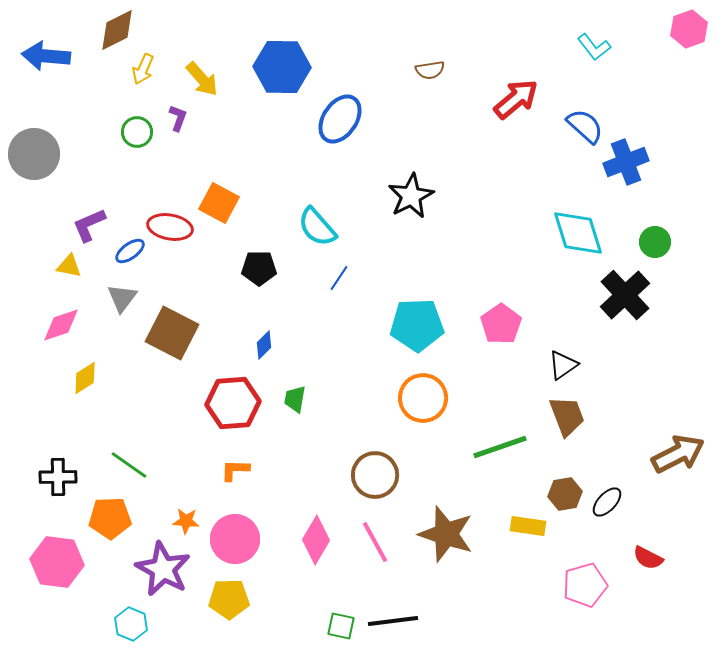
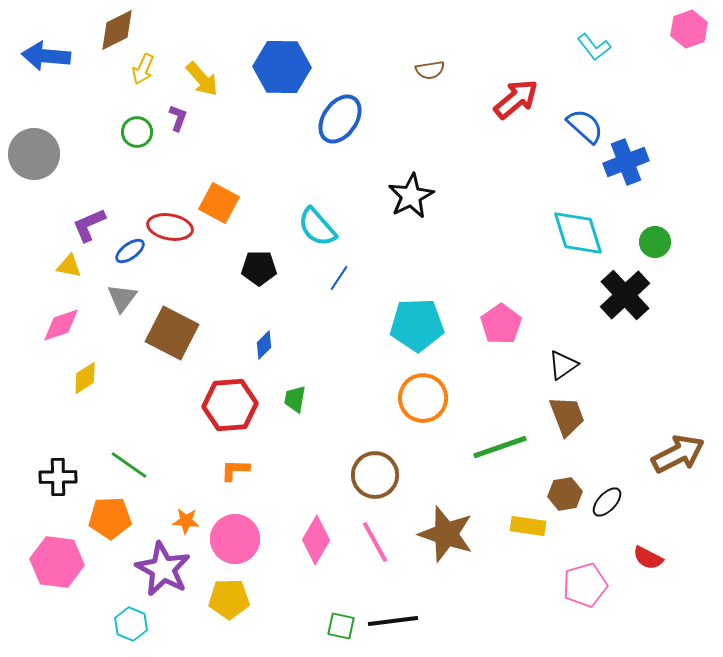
red hexagon at (233, 403): moved 3 px left, 2 px down
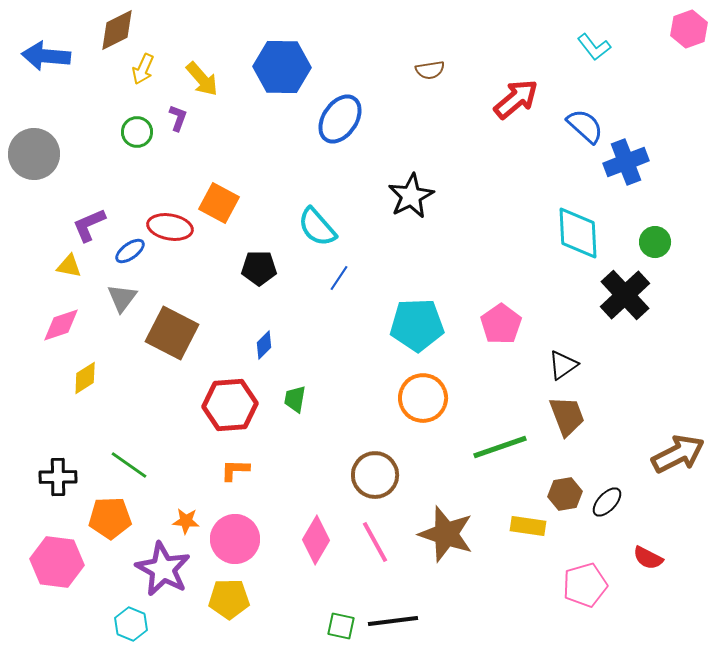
cyan diamond at (578, 233): rotated 14 degrees clockwise
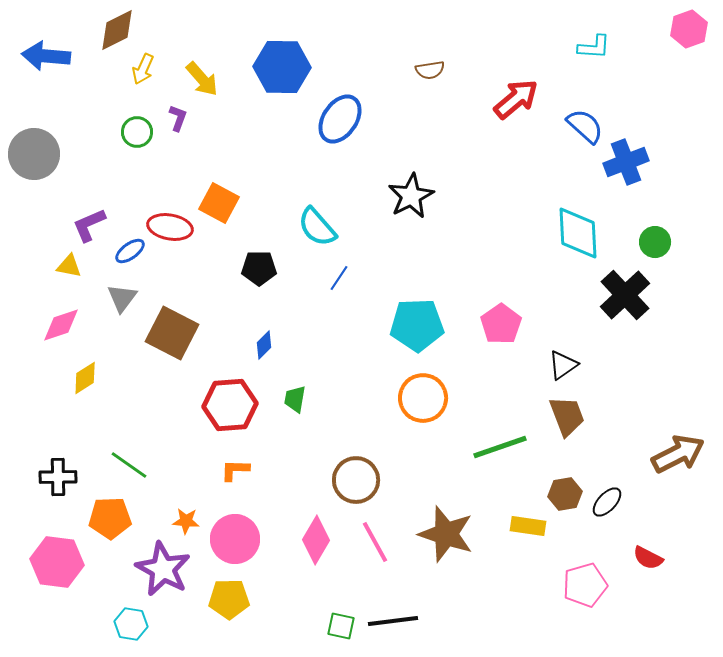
cyan L-shape at (594, 47): rotated 48 degrees counterclockwise
brown circle at (375, 475): moved 19 px left, 5 px down
cyan hexagon at (131, 624): rotated 12 degrees counterclockwise
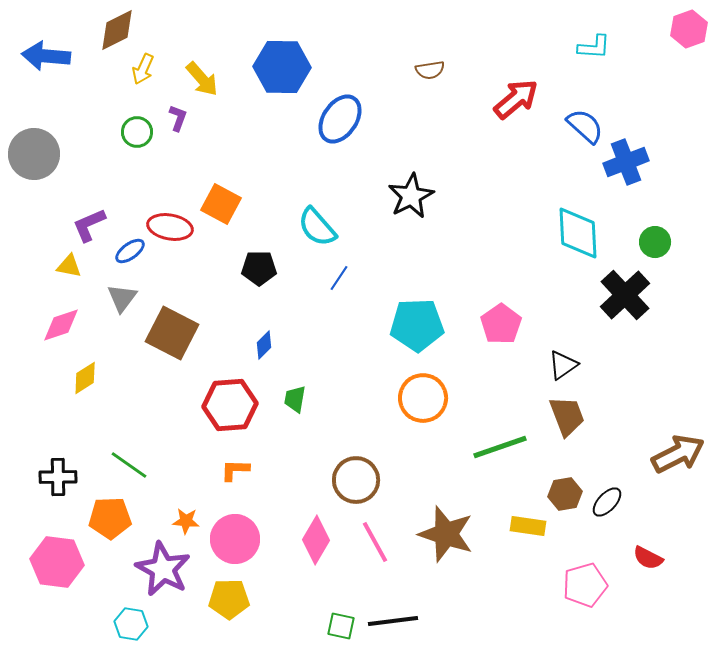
orange square at (219, 203): moved 2 px right, 1 px down
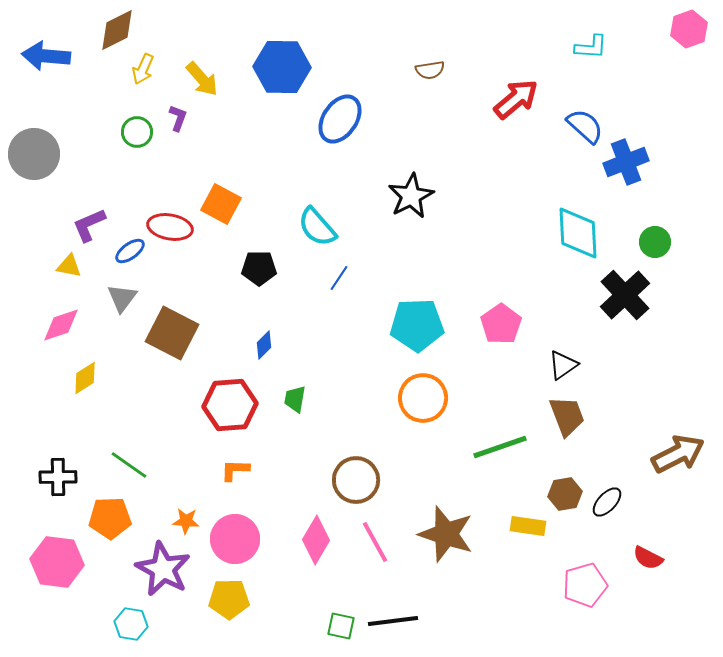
cyan L-shape at (594, 47): moved 3 px left
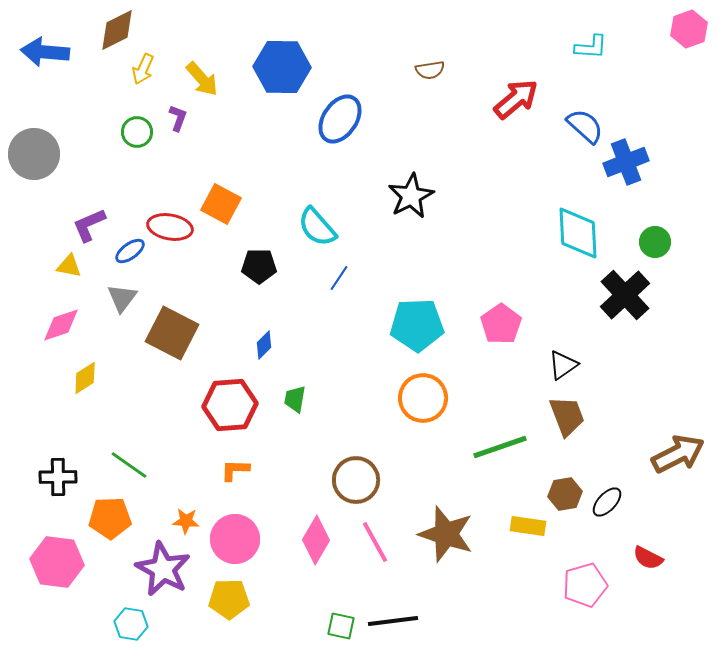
blue arrow at (46, 56): moved 1 px left, 4 px up
black pentagon at (259, 268): moved 2 px up
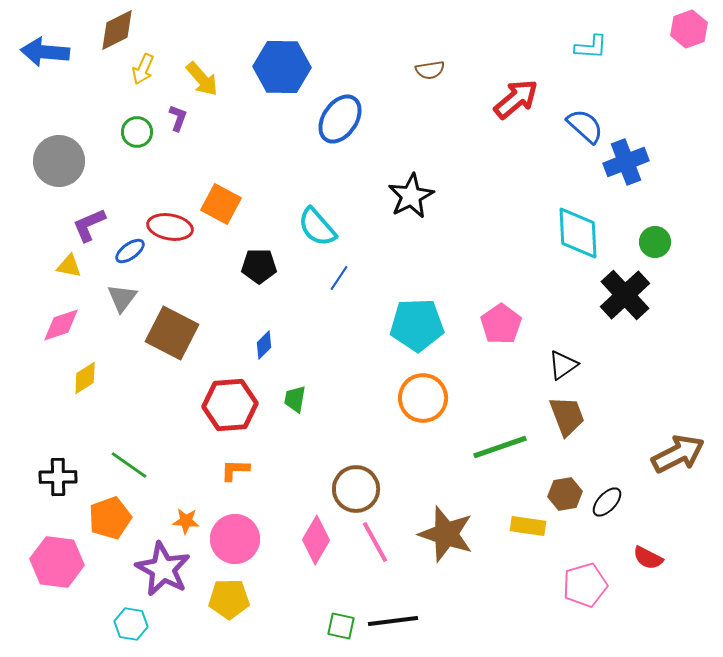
gray circle at (34, 154): moved 25 px right, 7 px down
brown circle at (356, 480): moved 9 px down
orange pentagon at (110, 518): rotated 18 degrees counterclockwise
